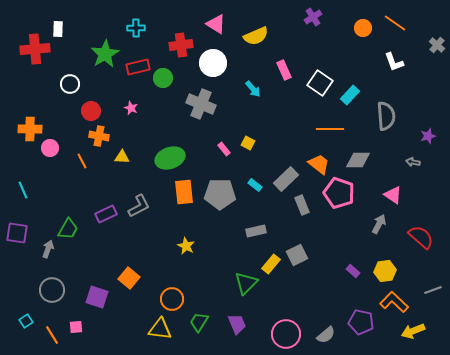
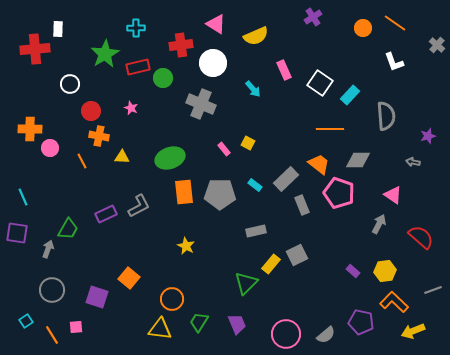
cyan line at (23, 190): moved 7 px down
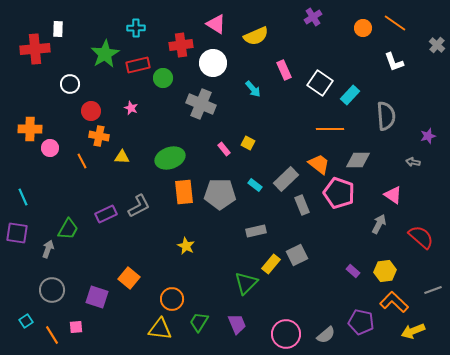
red rectangle at (138, 67): moved 2 px up
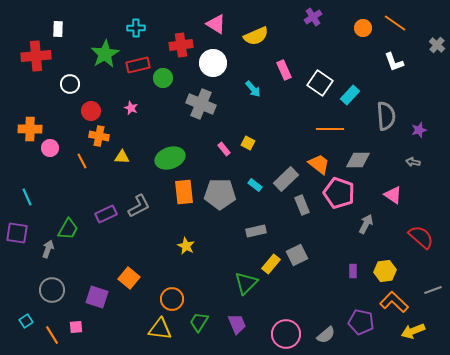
red cross at (35, 49): moved 1 px right, 7 px down
purple star at (428, 136): moved 9 px left, 6 px up
cyan line at (23, 197): moved 4 px right
gray arrow at (379, 224): moved 13 px left
purple rectangle at (353, 271): rotated 48 degrees clockwise
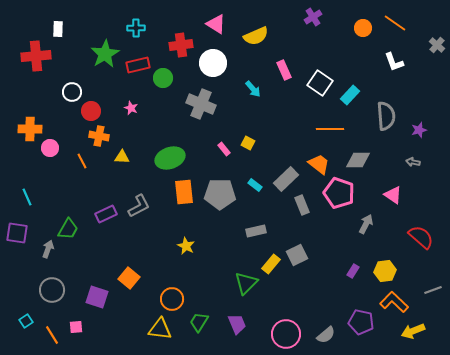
white circle at (70, 84): moved 2 px right, 8 px down
purple rectangle at (353, 271): rotated 32 degrees clockwise
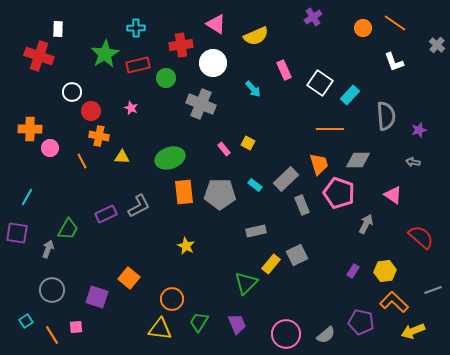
red cross at (36, 56): moved 3 px right; rotated 24 degrees clockwise
green circle at (163, 78): moved 3 px right
orange trapezoid at (319, 164): rotated 35 degrees clockwise
cyan line at (27, 197): rotated 54 degrees clockwise
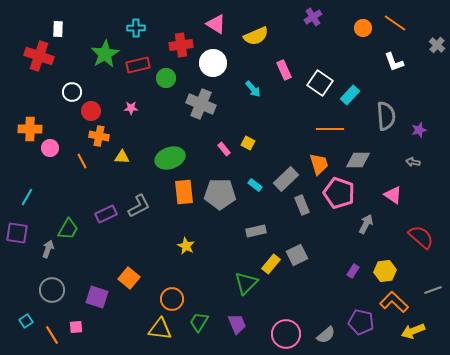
pink star at (131, 108): rotated 24 degrees counterclockwise
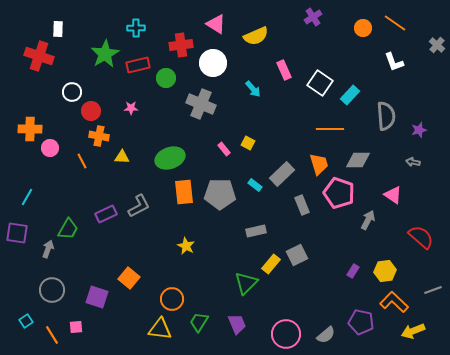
gray rectangle at (286, 179): moved 4 px left, 5 px up
gray arrow at (366, 224): moved 2 px right, 4 px up
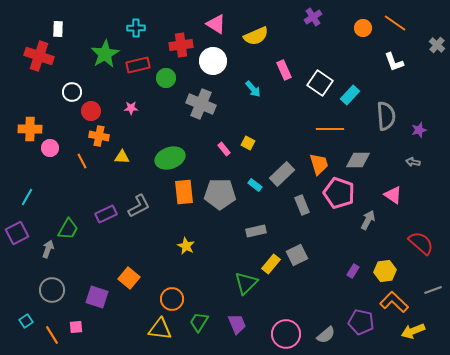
white circle at (213, 63): moved 2 px up
purple square at (17, 233): rotated 35 degrees counterclockwise
red semicircle at (421, 237): moved 6 px down
